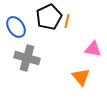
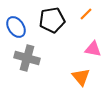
black pentagon: moved 3 px right, 3 px down; rotated 15 degrees clockwise
orange line: moved 19 px right, 7 px up; rotated 32 degrees clockwise
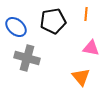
orange line: rotated 40 degrees counterclockwise
black pentagon: moved 1 px right, 1 px down
blue ellipse: rotated 15 degrees counterclockwise
pink triangle: moved 2 px left, 1 px up
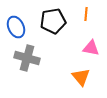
blue ellipse: rotated 25 degrees clockwise
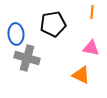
orange line: moved 6 px right, 2 px up
black pentagon: moved 3 px down
blue ellipse: moved 7 px down; rotated 20 degrees clockwise
orange triangle: moved 2 px up; rotated 24 degrees counterclockwise
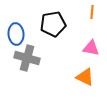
orange triangle: moved 4 px right, 2 px down
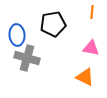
blue ellipse: moved 1 px right, 1 px down
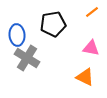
orange line: rotated 48 degrees clockwise
gray cross: rotated 15 degrees clockwise
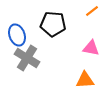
orange line: moved 1 px up
black pentagon: rotated 15 degrees clockwise
blue ellipse: rotated 15 degrees counterclockwise
orange triangle: moved 3 px down; rotated 30 degrees counterclockwise
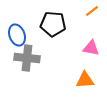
gray cross: rotated 25 degrees counterclockwise
